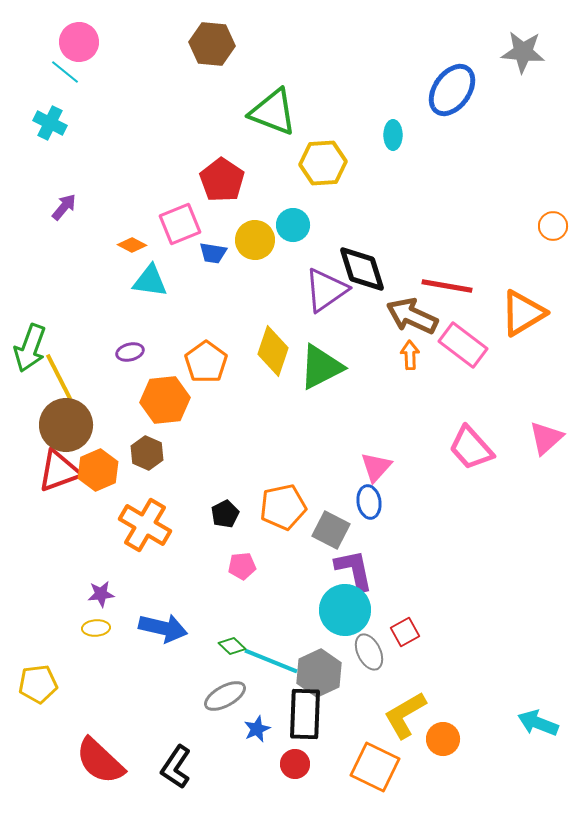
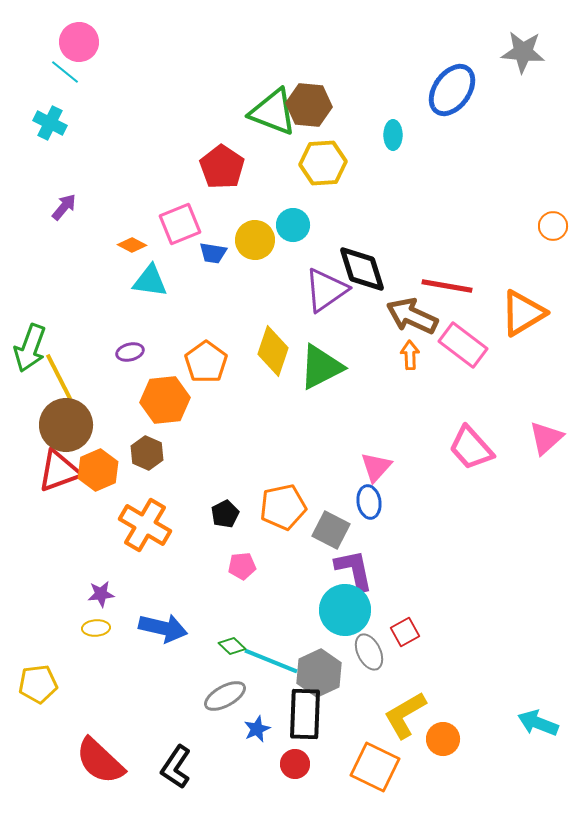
brown hexagon at (212, 44): moved 97 px right, 61 px down
red pentagon at (222, 180): moved 13 px up
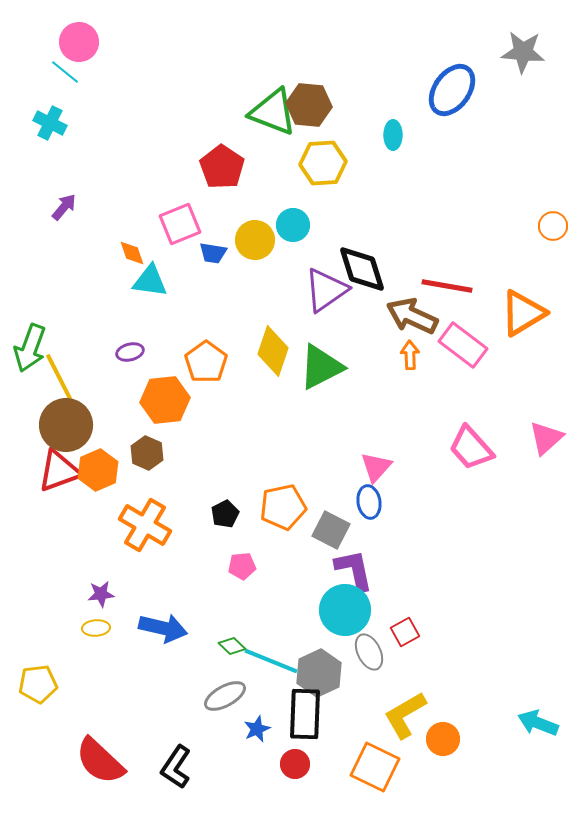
orange diamond at (132, 245): moved 8 px down; rotated 44 degrees clockwise
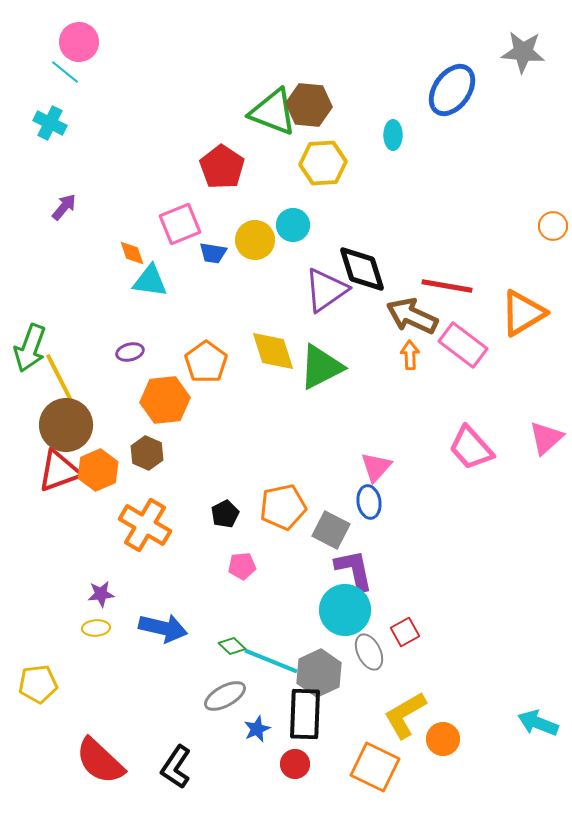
yellow diamond at (273, 351): rotated 36 degrees counterclockwise
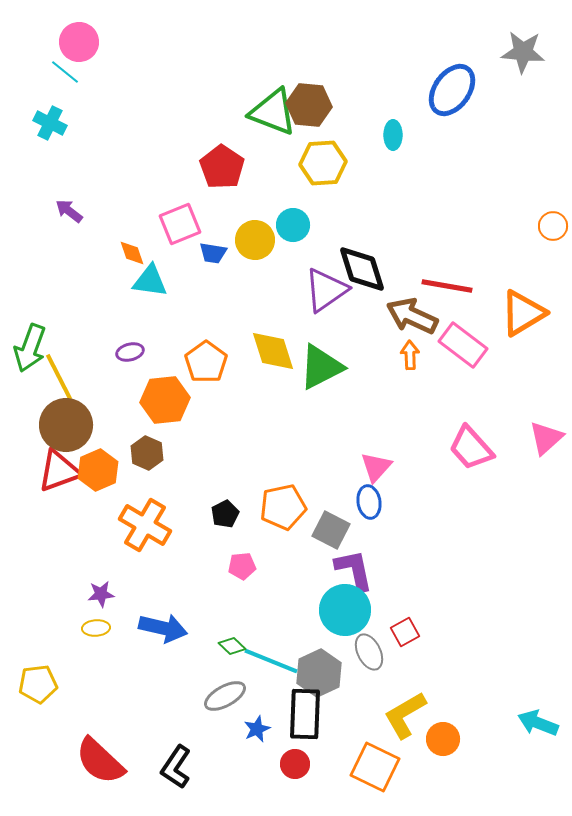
purple arrow at (64, 207): moved 5 px right, 4 px down; rotated 92 degrees counterclockwise
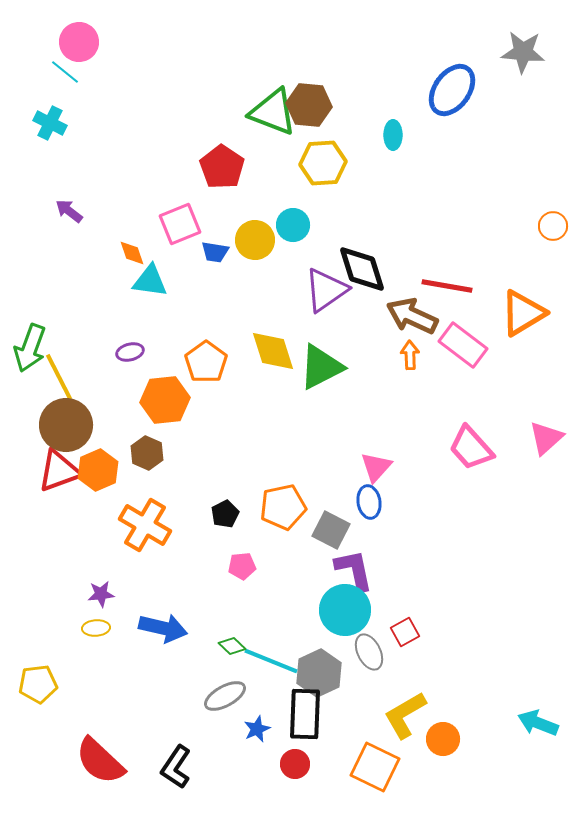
blue trapezoid at (213, 253): moved 2 px right, 1 px up
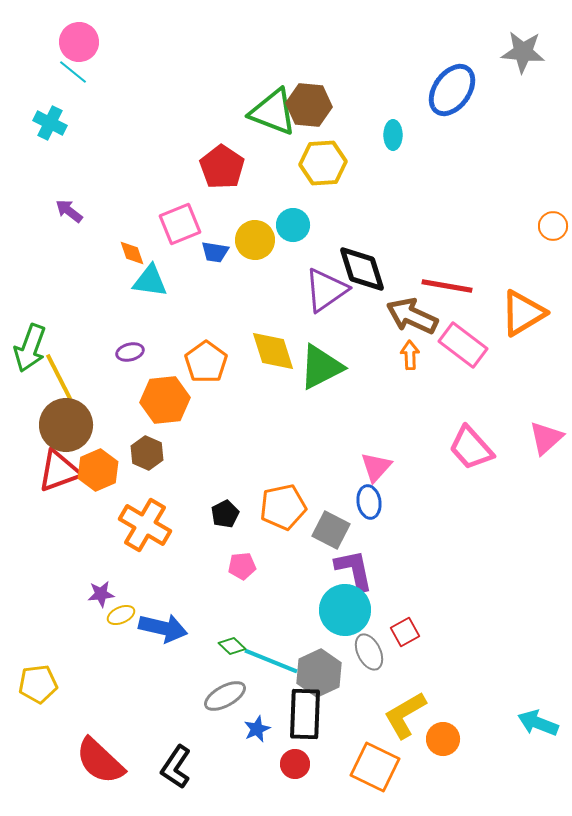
cyan line at (65, 72): moved 8 px right
yellow ellipse at (96, 628): moved 25 px right, 13 px up; rotated 20 degrees counterclockwise
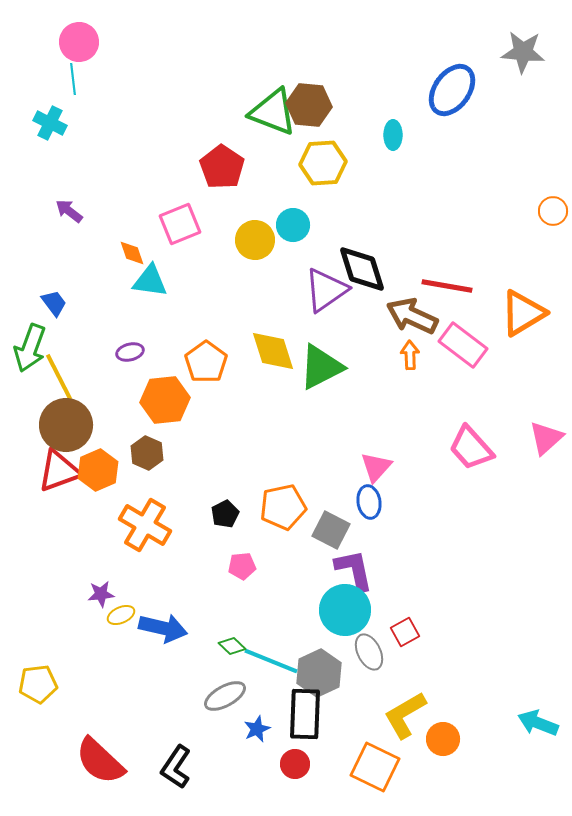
cyan line at (73, 72): moved 7 px down; rotated 44 degrees clockwise
orange circle at (553, 226): moved 15 px up
blue trapezoid at (215, 252): moved 161 px left, 51 px down; rotated 136 degrees counterclockwise
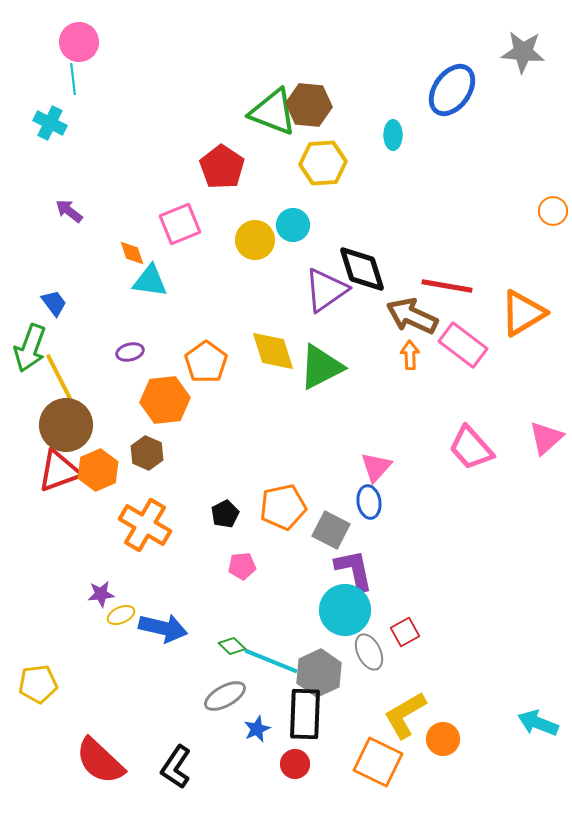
orange square at (375, 767): moved 3 px right, 5 px up
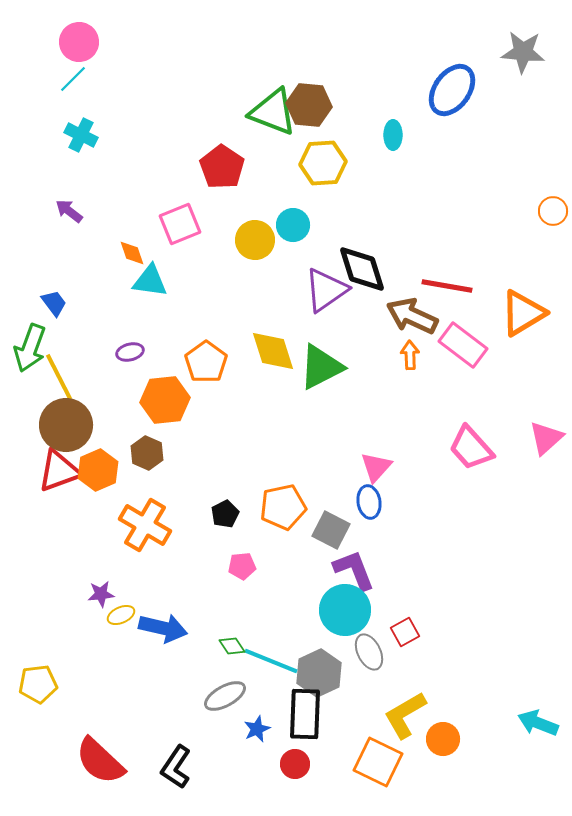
cyan line at (73, 79): rotated 52 degrees clockwise
cyan cross at (50, 123): moved 31 px right, 12 px down
purple L-shape at (354, 570): rotated 9 degrees counterclockwise
green diamond at (232, 646): rotated 12 degrees clockwise
